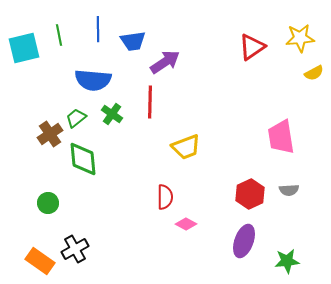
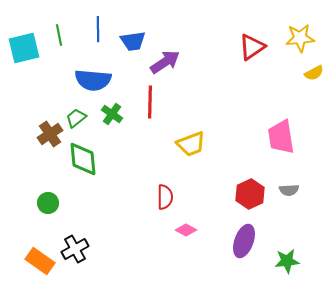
yellow trapezoid: moved 5 px right, 3 px up
pink diamond: moved 6 px down
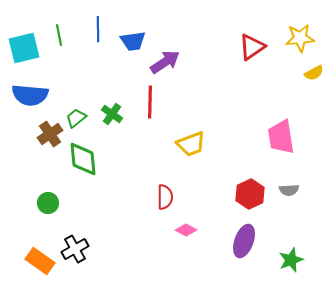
blue semicircle: moved 63 px left, 15 px down
green star: moved 4 px right, 1 px up; rotated 15 degrees counterclockwise
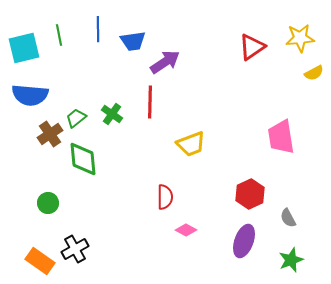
gray semicircle: moved 1 px left, 28 px down; rotated 66 degrees clockwise
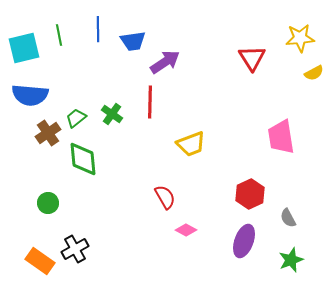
red triangle: moved 11 px down; rotated 28 degrees counterclockwise
brown cross: moved 2 px left, 1 px up
red semicircle: rotated 30 degrees counterclockwise
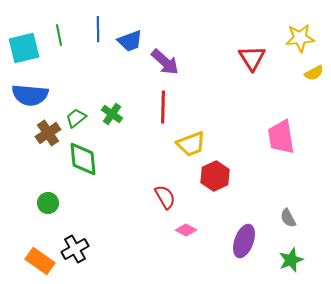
blue trapezoid: moved 3 px left; rotated 12 degrees counterclockwise
purple arrow: rotated 76 degrees clockwise
red line: moved 13 px right, 5 px down
red hexagon: moved 35 px left, 18 px up
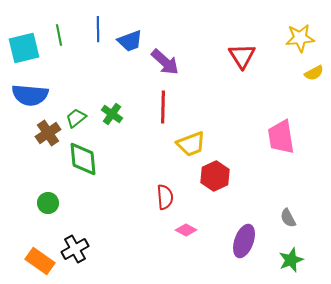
red triangle: moved 10 px left, 2 px up
red semicircle: rotated 25 degrees clockwise
